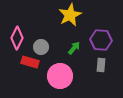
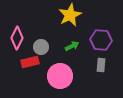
green arrow: moved 2 px left, 2 px up; rotated 24 degrees clockwise
red rectangle: rotated 30 degrees counterclockwise
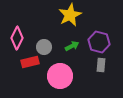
purple hexagon: moved 2 px left, 2 px down; rotated 10 degrees clockwise
gray circle: moved 3 px right
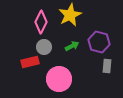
pink diamond: moved 24 px right, 16 px up
gray rectangle: moved 6 px right, 1 px down
pink circle: moved 1 px left, 3 px down
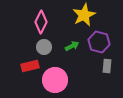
yellow star: moved 14 px right
red rectangle: moved 4 px down
pink circle: moved 4 px left, 1 px down
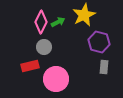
green arrow: moved 14 px left, 24 px up
gray rectangle: moved 3 px left, 1 px down
pink circle: moved 1 px right, 1 px up
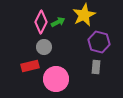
gray rectangle: moved 8 px left
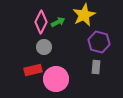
red rectangle: moved 3 px right, 4 px down
